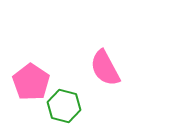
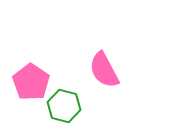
pink semicircle: moved 1 px left, 2 px down
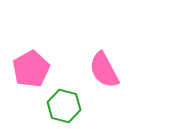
pink pentagon: moved 13 px up; rotated 9 degrees clockwise
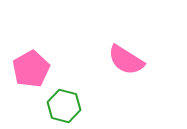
pink semicircle: moved 22 px right, 10 px up; rotated 30 degrees counterclockwise
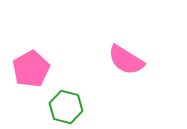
green hexagon: moved 2 px right, 1 px down
